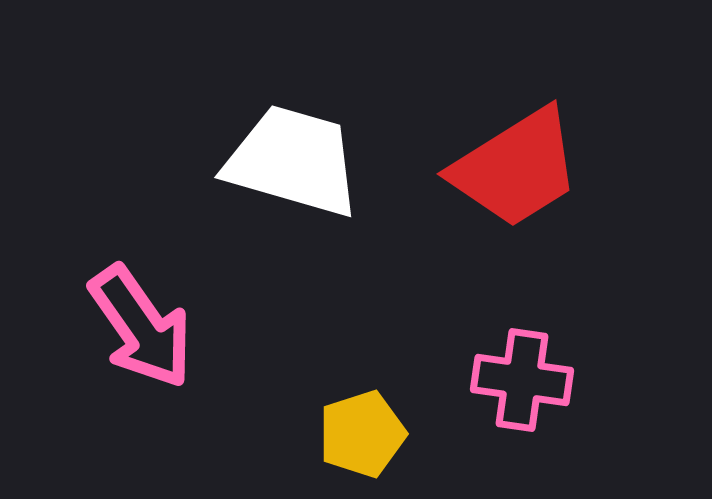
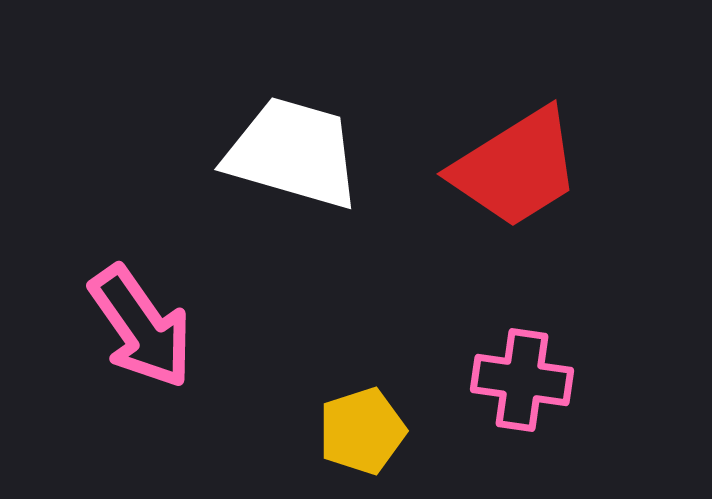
white trapezoid: moved 8 px up
yellow pentagon: moved 3 px up
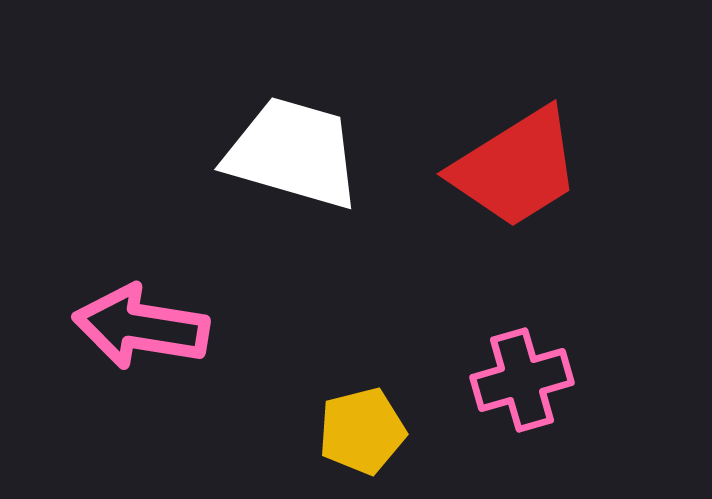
pink arrow: rotated 134 degrees clockwise
pink cross: rotated 24 degrees counterclockwise
yellow pentagon: rotated 4 degrees clockwise
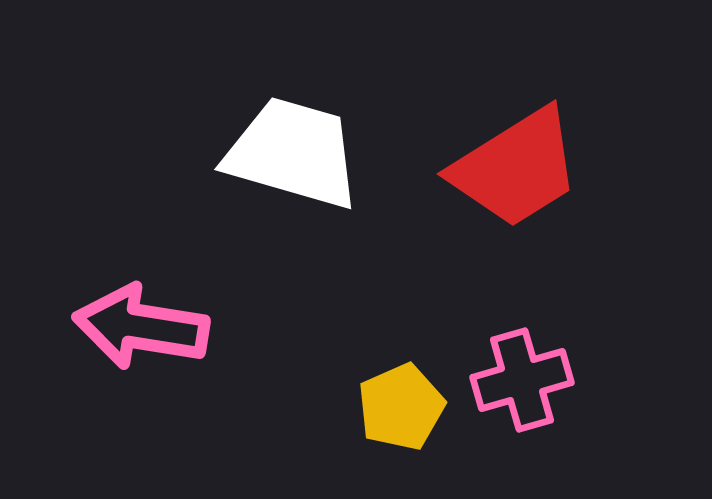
yellow pentagon: moved 39 px right, 24 px up; rotated 10 degrees counterclockwise
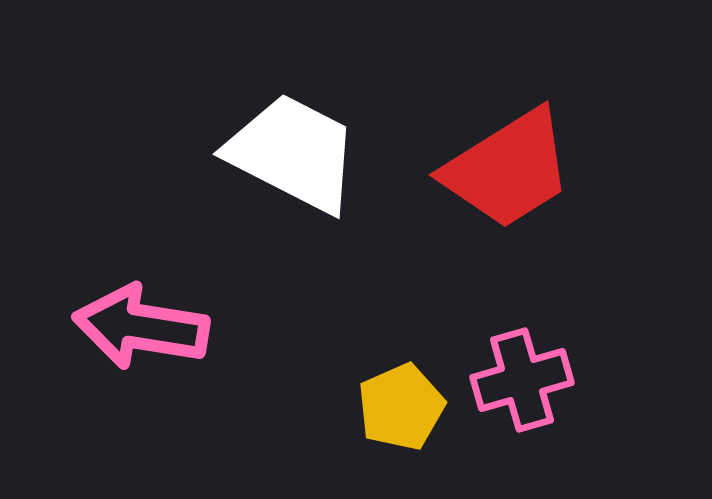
white trapezoid: rotated 11 degrees clockwise
red trapezoid: moved 8 px left, 1 px down
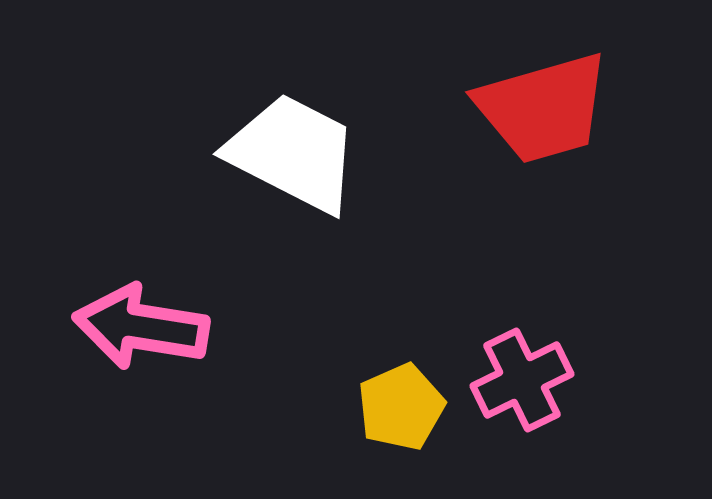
red trapezoid: moved 35 px right, 61 px up; rotated 16 degrees clockwise
pink cross: rotated 10 degrees counterclockwise
